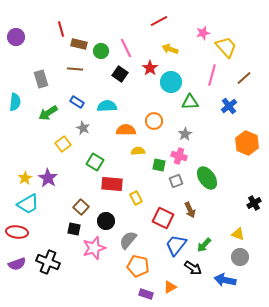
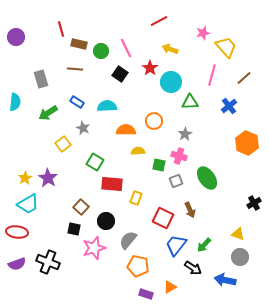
yellow rectangle at (136, 198): rotated 48 degrees clockwise
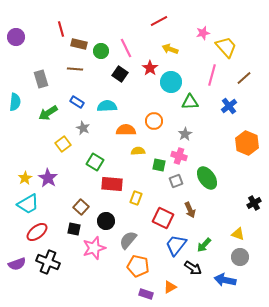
red ellipse at (17, 232): moved 20 px right; rotated 45 degrees counterclockwise
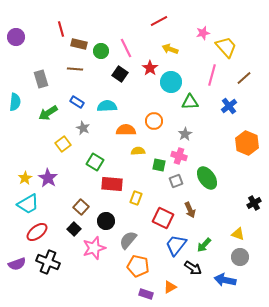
black square at (74, 229): rotated 32 degrees clockwise
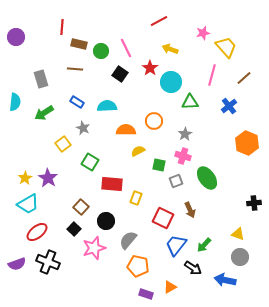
red line at (61, 29): moved 1 px right, 2 px up; rotated 21 degrees clockwise
green arrow at (48, 113): moved 4 px left
yellow semicircle at (138, 151): rotated 24 degrees counterclockwise
pink cross at (179, 156): moved 4 px right
green square at (95, 162): moved 5 px left
black cross at (254, 203): rotated 24 degrees clockwise
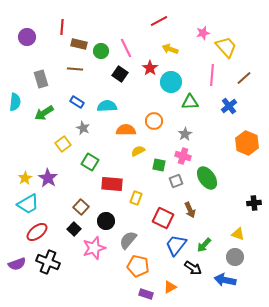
purple circle at (16, 37): moved 11 px right
pink line at (212, 75): rotated 10 degrees counterclockwise
gray circle at (240, 257): moved 5 px left
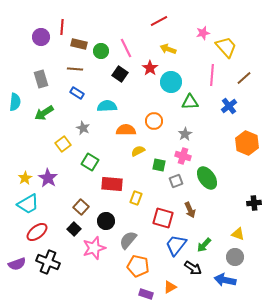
purple circle at (27, 37): moved 14 px right
yellow arrow at (170, 49): moved 2 px left
blue rectangle at (77, 102): moved 9 px up
red square at (163, 218): rotated 10 degrees counterclockwise
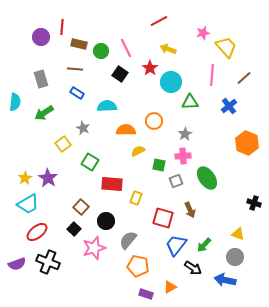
pink cross at (183, 156): rotated 21 degrees counterclockwise
black cross at (254, 203): rotated 24 degrees clockwise
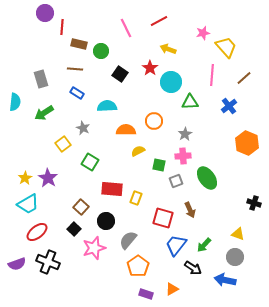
purple circle at (41, 37): moved 4 px right, 24 px up
pink line at (126, 48): moved 20 px up
red rectangle at (112, 184): moved 5 px down
orange pentagon at (138, 266): rotated 25 degrees clockwise
orange triangle at (170, 287): moved 2 px right, 2 px down
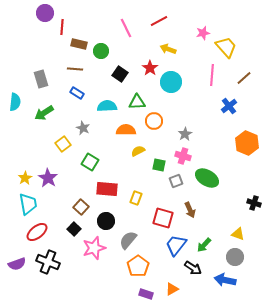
green triangle at (190, 102): moved 53 px left
pink cross at (183, 156): rotated 21 degrees clockwise
green ellipse at (207, 178): rotated 25 degrees counterclockwise
red rectangle at (112, 189): moved 5 px left
cyan trapezoid at (28, 204): rotated 70 degrees counterclockwise
